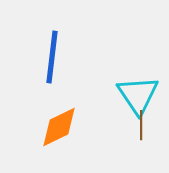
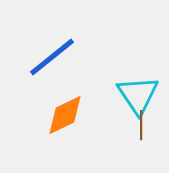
blue line: rotated 44 degrees clockwise
orange diamond: moved 6 px right, 12 px up
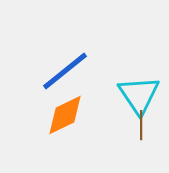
blue line: moved 13 px right, 14 px down
cyan triangle: moved 1 px right
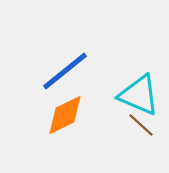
cyan triangle: rotated 33 degrees counterclockwise
brown line: rotated 48 degrees counterclockwise
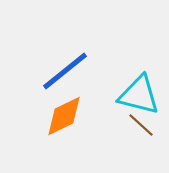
cyan triangle: rotated 9 degrees counterclockwise
orange diamond: moved 1 px left, 1 px down
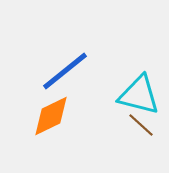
orange diamond: moved 13 px left
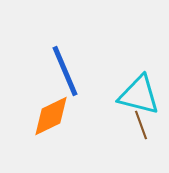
blue line: rotated 74 degrees counterclockwise
brown line: rotated 28 degrees clockwise
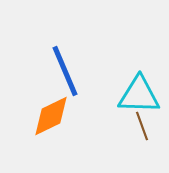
cyan triangle: rotated 12 degrees counterclockwise
brown line: moved 1 px right, 1 px down
